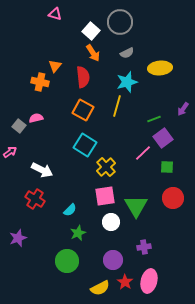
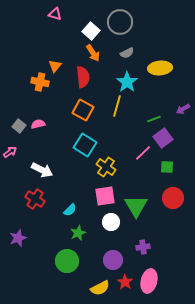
cyan star: rotated 20 degrees counterclockwise
purple arrow: rotated 24 degrees clockwise
pink semicircle: moved 2 px right, 6 px down
yellow cross: rotated 12 degrees counterclockwise
purple cross: moved 1 px left
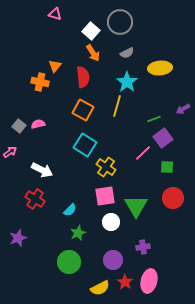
green circle: moved 2 px right, 1 px down
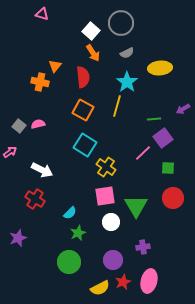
pink triangle: moved 13 px left
gray circle: moved 1 px right, 1 px down
green line: rotated 16 degrees clockwise
green square: moved 1 px right, 1 px down
cyan semicircle: moved 3 px down
red star: moved 2 px left; rotated 14 degrees clockwise
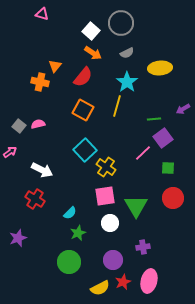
orange arrow: rotated 24 degrees counterclockwise
red semicircle: rotated 45 degrees clockwise
cyan square: moved 5 px down; rotated 15 degrees clockwise
white circle: moved 1 px left, 1 px down
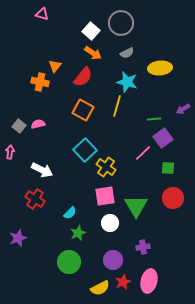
cyan star: rotated 20 degrees counterclockwise
pink arrow: rotated 48 degrees counterclockwise
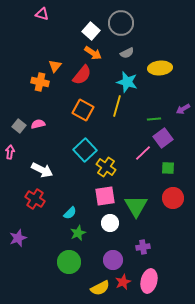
red semicircle: moved 1 px left, 2 px up
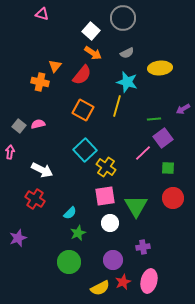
gray circle: moved 2 px right, 5 px up
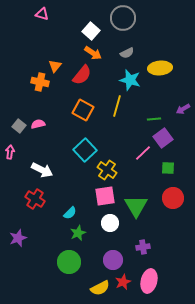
cyan star: moved 3 px right, 2 px up
yellow cross: moved 1 px right, 3 px down
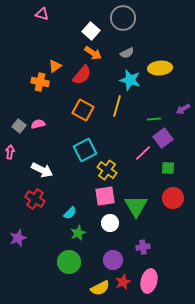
orange triangle: rotated 16 degrees clockwise
cyan square: rotated 15 degrees clockwise
